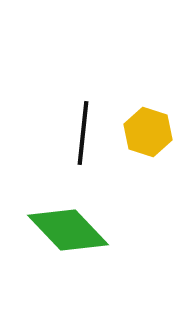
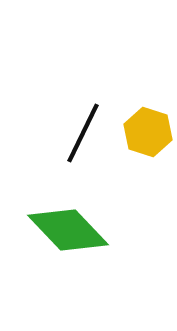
black line: rotated 20 degrees clockwise
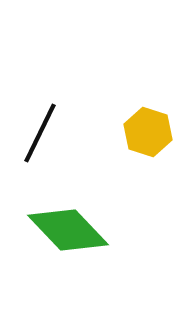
black line: moved 43 px left
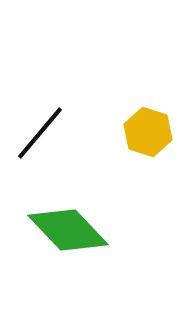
black line: rotated 14 degrees clockwise
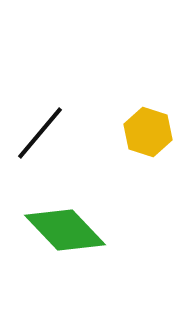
green diamond: moved 3 px left
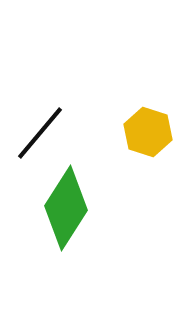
green diamond: moved 1 px right, 22 px up; rotated 76 degrees clockwise
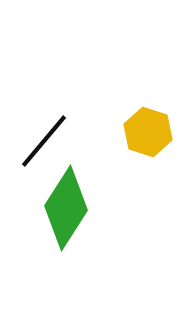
black line: moved 4 px right, 8 px down
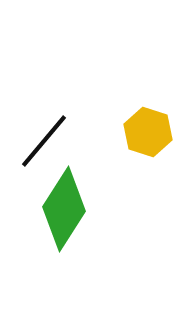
green diamond: moved 2 px left, 1 px down
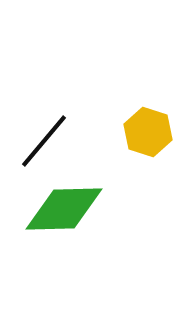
green diamond: rotated 56 degrees clockwise
